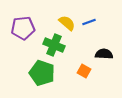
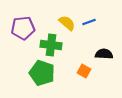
green cross: moved 3 px left; rotated 15 degrees counterclockwise
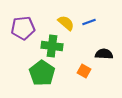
yellow semicircle: moved 1 px left
green cross: moved 1 px right, 1 px down
green pentagon: rotated 15 degrees clockwise
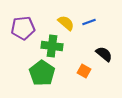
black semicircle: rotated 36 degrees clockwise
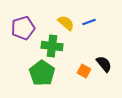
purple pentagon: rotated 10 degrees counterclockwise
black semicircle: moved 10 px down; rotated 12 degrees clockwise
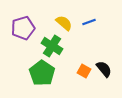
yellow semicircle: moved 2 px left
green cross: rotated 25 degrees clockwise
black semicircle: moved 5 px down
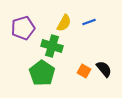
yellow semicircle: rotated 78 degrees clockwise
green cross: rotated 15 degrees counterclockwise
